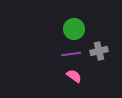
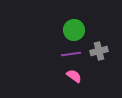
green circle: moved 1 px down
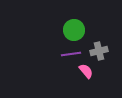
pink semicircle: moved 12 px right, 5 px up; rotated 14 degrees clockwise
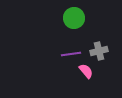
green circle: moved 12 px up
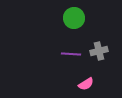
purple line: rotated 12 degrees clockwise
pink semicircle: moved 13 px down; rotated 98 degrees clockwise
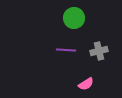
purple line: moved 5 px left, 4 px up
